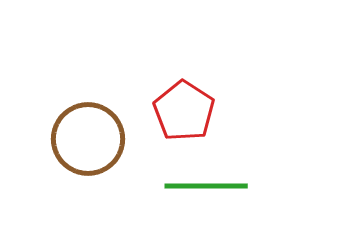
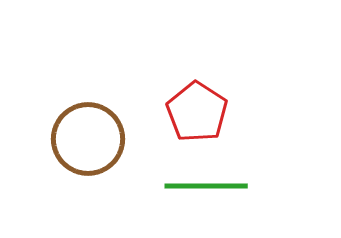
red pentagon: moved 13 px right, 1 px down
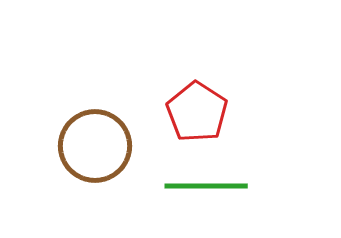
brown circle: moved 7 px right, 7 px down
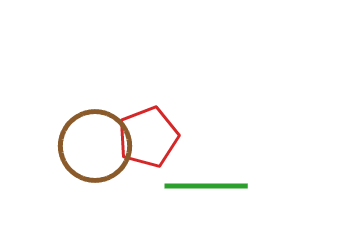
red pentagon: moved 49 px left, 25 px down; rotated 18 degrees clockwise
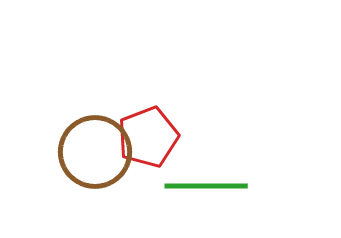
brown circle: moved 6 px down
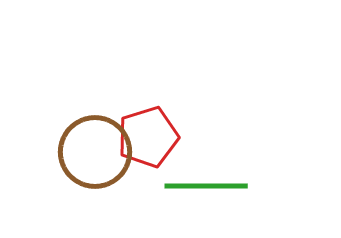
red pentagon: rotated 4 degrees clockwise
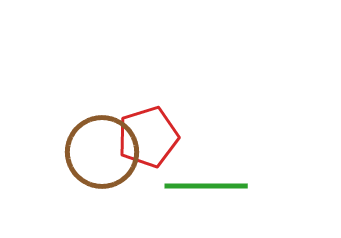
brown circle: moved 7 px right
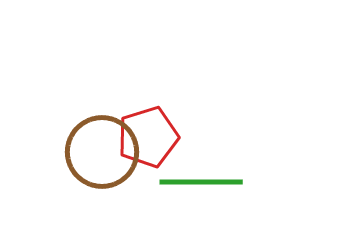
green line: moved 5 px left, 4 px up
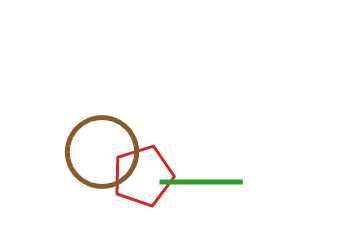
red pentagon: moved 5 px left, 39 px down
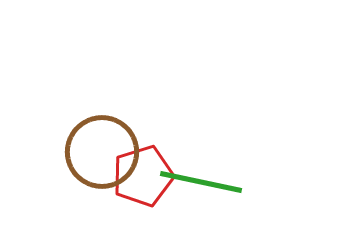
green line: rotated 12 degrees clockwise
